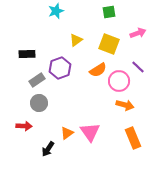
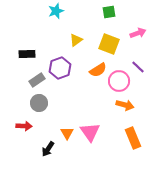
orange triangle: rotated 24 degrees counterclockwise
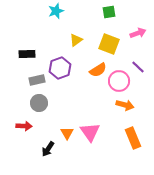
gray rectangle: rotated 21 degrees clockwise
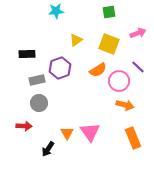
cyan star: rotated 14 degrees clockwise
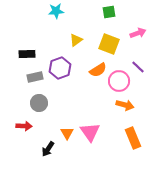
gray rectangle: moved 2 px left, 3 px up
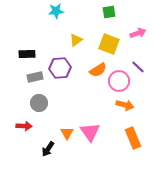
purple hexagon: rotated 15 degrees clockwise
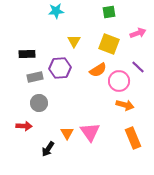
yellow triangle: moved 2 px left, 1 px down; rotated 24 degrees counterclockwise
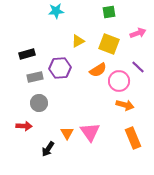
yellow triangle: moved 4 px right; rotated 32 degrees clockwise
black rectangle: rotated 14 degrees counterclockwise
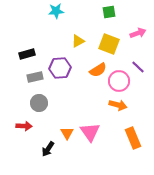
orange arrow: moved 7 px left
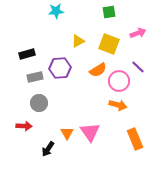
orange rectangle: moved 2 px right, 1 px down
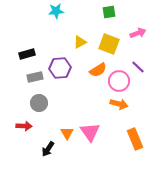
yellow triangle: moved 2 px right, 1 px down
orange arrow: moved 1 px right, 1 px up
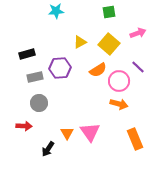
yellow square: rotated 20 degrees clockwise
